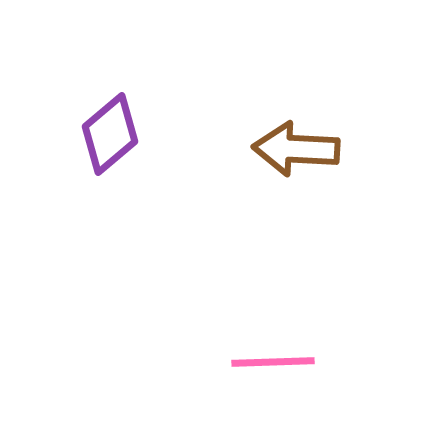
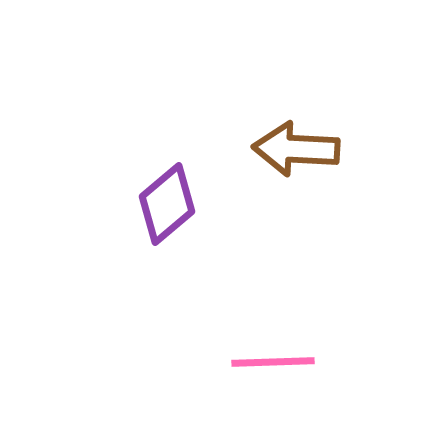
purple diamond: moved 57 px right, 70 px down
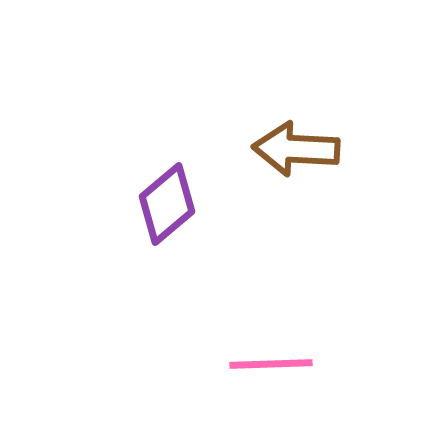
pink line: moved 2 px left, 2 px down
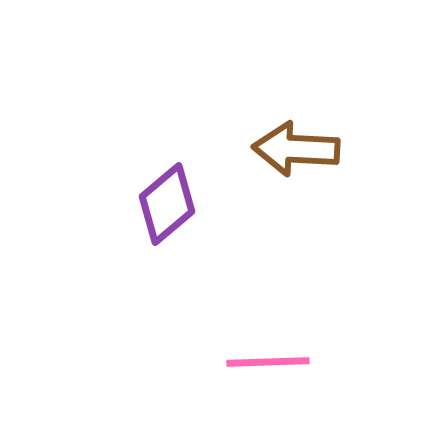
pink line: moved 3 px left, 2 px up
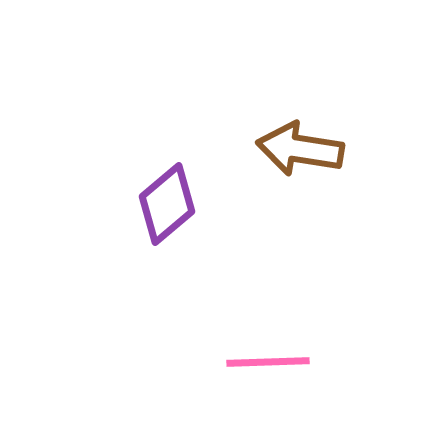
brown arrow: moved 4 px right; rotated 6 degrees clockwise
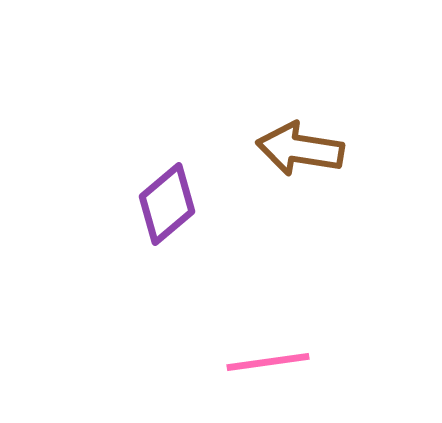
pink line: rotated 6 degrees counterclockwise
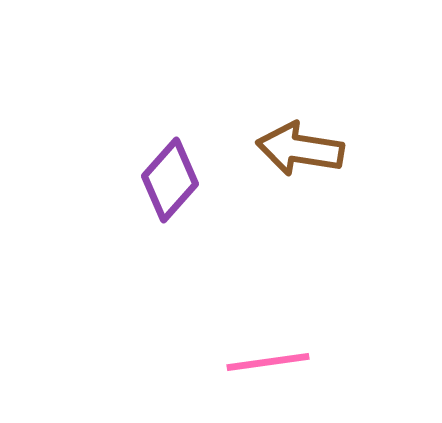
purple diamond: moved 3 px right, 24 px up; rotated 8 degrees counterclockwise
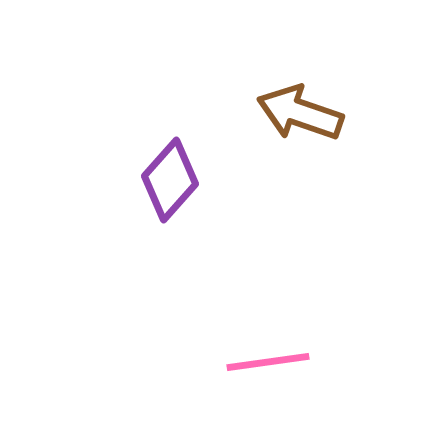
brown arrow: moved 36 px up; rotated 10 degrees clockwise
